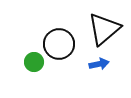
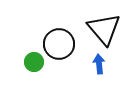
black triangle: rotated 30 degrees counterclockwise
blue arrow: rotated 84 degrees counterclockwise
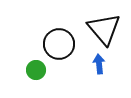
green circle: moved 2 px right, 8 px down
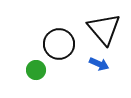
blue arrow: rotated 120 degrees clockwise
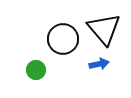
black circle: moved 4 px right, 5 px up
blue arrow: rotated 36 degrees counterclockwise
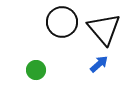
black circle: moved 1 px left, 17 px up
blue arrow: rotated 30 degrees counterclockwise
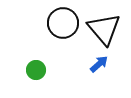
black circle: moved 1 px right, 1 px down
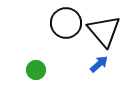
black circle: moved 3 px right
black triangle: moved 2 px down
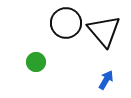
blue arrow: moved 7 px right, 16 px down; rotated 18 degrees counterclockwise
green circle: moved 8 px up
